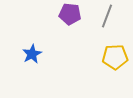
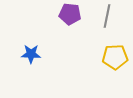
gray line: rotated 10 degrees counterclockwise
blue star: moved 1 px left; rotated 30 degrees clockwise
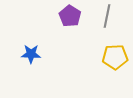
purple pentagon: moved 2 px down; rotated 25 degrees clockwise
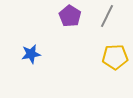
gray line: rotated 15 degrees clockwise
blue star: rotated 12 degrees counterclockwise
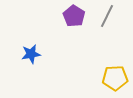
purple pentagon: moved 4 px right
yellow pentagon: moved 21 px down
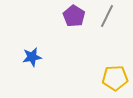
blue star: moved 1 px right, 3 px down
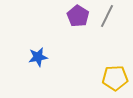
purple pentagon: moved 4 px right
blue star: moved 6 px right
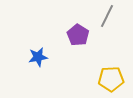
purple pentagon: moved 19 px down
yellow pentagon: moved 4 px left, 1 px down
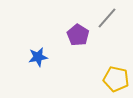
gray line: moved 2 px down; rotated 15 degrees clockwise
yellow pentagon: moved 5 px right; rotated 15 degrees clockwise
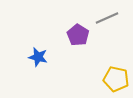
gray line: rotated 25 degrees clockwise
blue star: rotated 24 degrees clockwise
